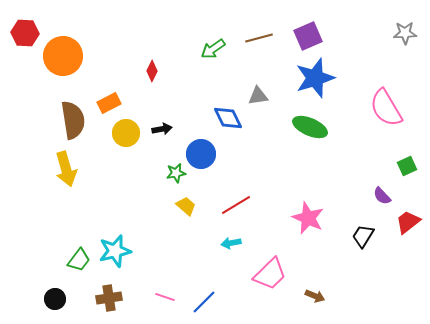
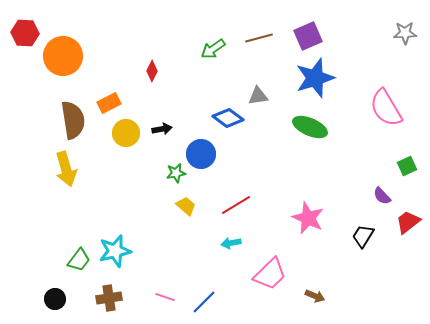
blue diamond: rotated 28 degrees counterclockwise
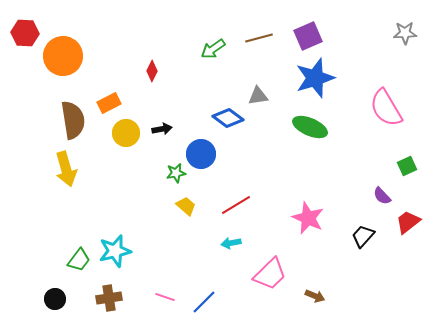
black trapezoid: rotated 10 degrees clockwise
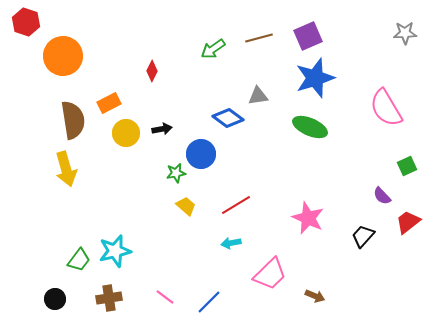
red hexagon: moved 1 px right, 11 px up; rotated 16 degrees clockwise
pink line: rotated 18 degrees clockwise
blue line: moved 5 px right
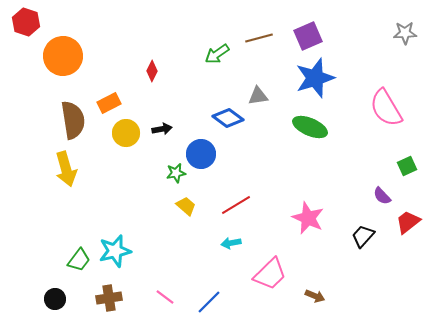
green arrow: moved 4 px right, 5 px down
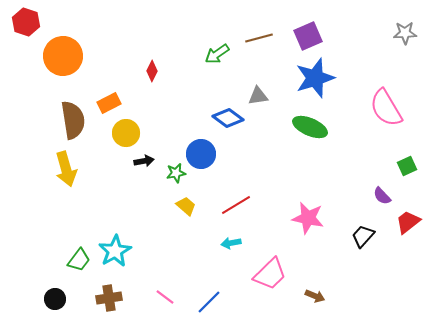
black arrow: moved 18 px left, 32 px down
pink star: rotated 12 degrees counterclockwise
cyan star: rotated 16 degrees counterclockwise
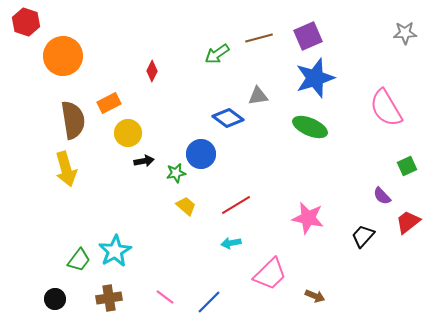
yellow circle: moved 2 px right
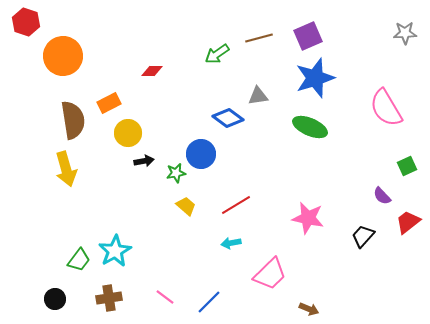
red diamond: rotated 65 degrees clockwise
brown arrow: moved 6 px left, 13 px down
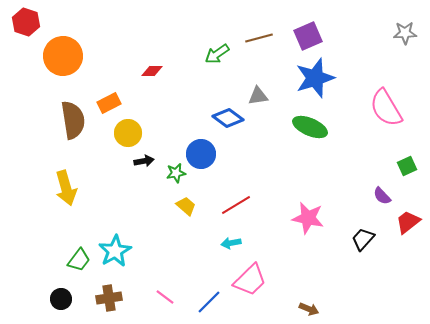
yellow arrow: moved 19 px down
black trapezoid: moved 3 px down
pink trapezoid: moved 20 px left, 6 px down
black circle: moved 6 px right
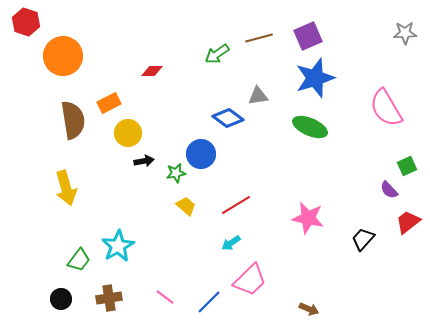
purple semicircle: moved 7 px right, 6 px up
cyan arrow: rotated 24 degrees counterclockwise
cyan star: moved 3 px right, 5 px up
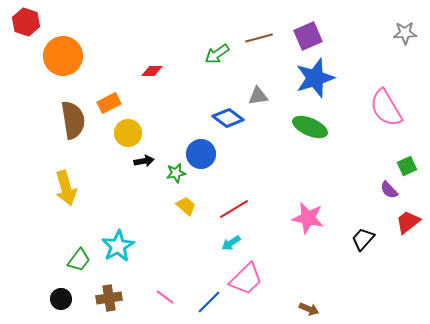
red line: moved 2 px left, 4 px down
pink trapezoid: moved 4 px left, 1 px up
